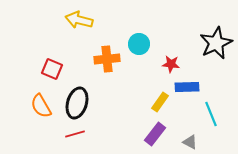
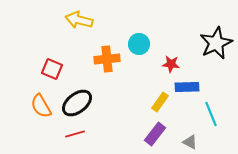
black ellipse: rotated 36 degrees clockwise
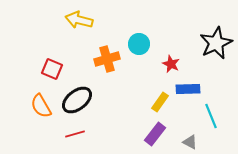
orange cross: rotated 10 degrees counterclockwise
red star: rotated 18 degrees clockwise
blue rectangle: moved 1 px right, 2 px down
black ellipse: moved 3 px up
cyan line: moved 2 px down
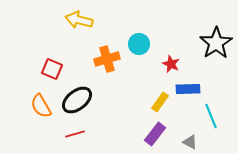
black star: rotated 8 degrees counterclockwise
